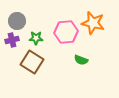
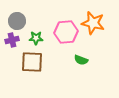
brown square: rotated 30 degrees counterclockwise
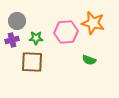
green semicircle: moved 8 px right
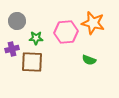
purple cross: moved 9 px down
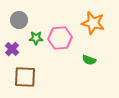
gray circle: moved 2 px right, 1 px up
pink hexagon: moved 6 px left, 6 px down
purple cross: rotated 32 degrees counterclockwise
brown square: moved 7 px left, 15 px down
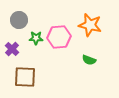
orange star: moved 3 px left, 2 px down
pink hexagon: moved 1 px left, 1 px up
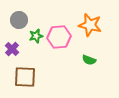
green star: moved 2 px up; rotated 16 degrees counterclockwise
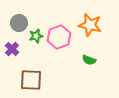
gray circle: moved 3 px down
pink hexagon: rotated 15 degrees counterclockwise
brown square: moved 6 px right, 3 px down
